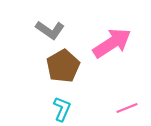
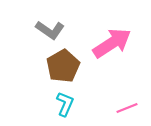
cyan L-shape: moved 3 px right, 5 px up
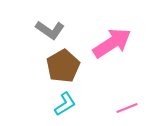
cyan L-shape: rotated 35 degrees clockwise
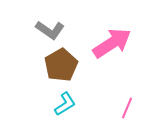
brown pentagon: moved 2 px left, 1 px up
pink line: rotated 45 degrees counterclockwise
